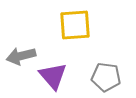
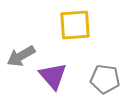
gray arrow: rotated 16 degrees counterclockwise
gray pentagon: moved 1 px left, 2 px down
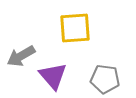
yellow square: moved 3 px down
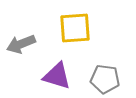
gray arrow: moved 12 px up; rotated 8 degrees clockwise
purple triangle: moved 4 px right; rotated 32 degrees counterclockwise
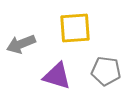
gray pentagon: moved 1 px right, 8 px up
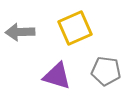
yellow square: rotated 20 degrees counterclockwise
gray arrow: moved 1 px left, 12 px up; rotated 20 degrees clockwise
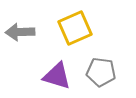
gray pentagon: moved 5 px left, 1 px down
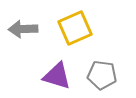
gray arrow: moved 3 px right, 3 px up
gray pentagon: moved 1 px right, 3 px down
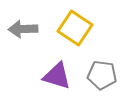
yellow square: rotated 32 degrees counterclockwise
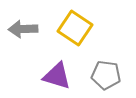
gray pentagon: moved 4 px right
